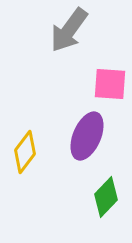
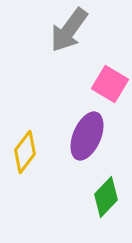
pink square: rotated 27 degrees clockwise
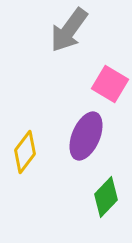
purple ellipse: moved 1 px left
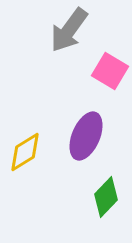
pink square: moved 13 px up
yellow diamond: rotated 21 degrees clockwise
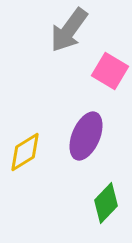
green diamond: moved 6 px down
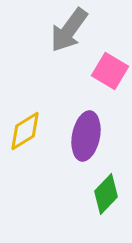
purple ellipse: rotated 12 degrees counterclockwise
yellow diamond: moved 21 px up
green diamond: moved 9 px up
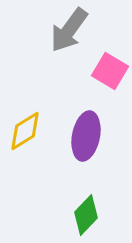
green diamond: moved 20 px left, 21 px down
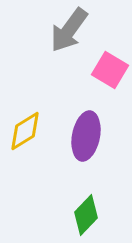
pink square: moved 1 px up
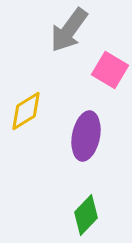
yellow diamond: moved 1 px right, 20 px up
